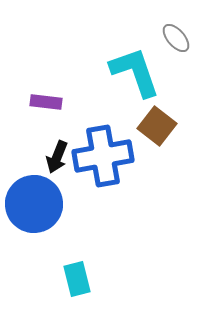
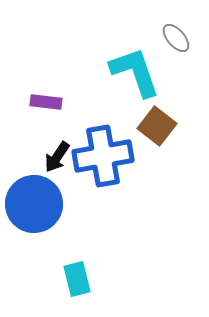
black arrow: rotated 12 degrees clockwise
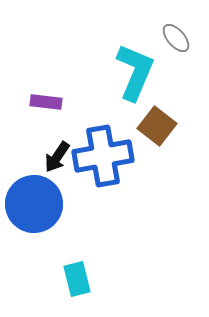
cyan L-shape: rotated 42 degrees clockwise
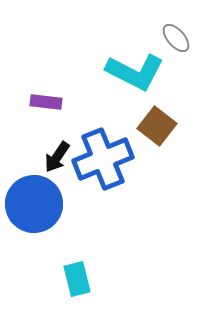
cyan L-shape: rotated 94 degrees clockwise
blue cross: moved 3 px down; rotated 12 degrees counterclockwise
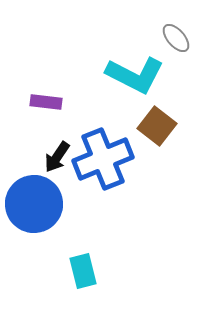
cyan L-shape: moved 3 px down
cyan rectangle: moved 6 px right, 8 px up
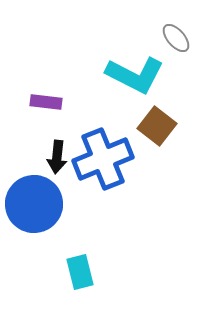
black arrow: rotated 28 degrees counterclockwise
cyan rectangle: moved 3 px left, 1 px down
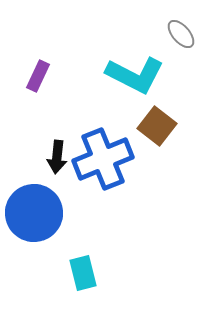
gray ellipse: moved 5 px right, 4 px up
purple rectangle: moved 8 px left, 26 px up; rotated 72 degrees counterclockwise
blue circle: moved 9 px down
cyan rectangle: moved 3 px right, 1 px down
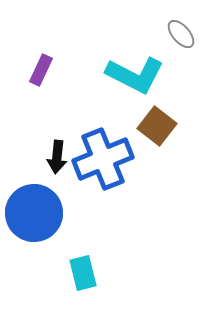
purple rectangle: moved 3 px right, 6 px up
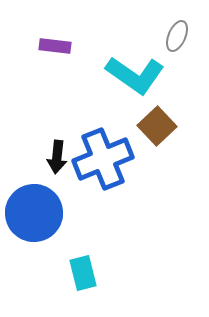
gray ellipse: moved 4 px left, 2 px down; rotated 64 degrees clockwise
purple rectangle: moved 14 px right, 24 px up; rotated 72 degrees clockwise
cyan L-shape: rotated 8 degrees clockwise
brown square: rotated 9 degrees clockwise
